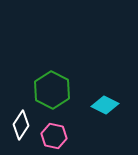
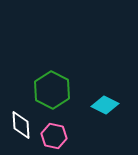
white diamond: rotated 36 degrees counterclockwise
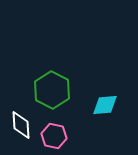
cyan diamond: rotated 32 degrees counterclockwise
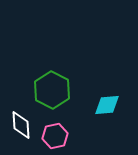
cyan diamond: moved 2 px right
pink hexagon: moved 1 px right; rotated 25 degrees counterclockwise
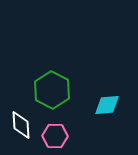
pink hexagon: rotated 15 degrees clockwise
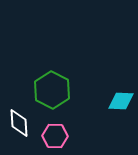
cyan diamond: moved 14 px right, 4 px up; rotated 8 degrees clockwise
white diamond: moved 2 px left, 2 px up
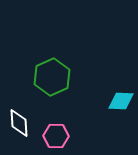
green hexagon: moved 13 px up; rotated 9 degrees clockwise
pink hexagon: moved 1 px right
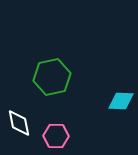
green hexagon: rotated 12 degrees clockwise
white diamond: rotated 8 degrees counterclockwise
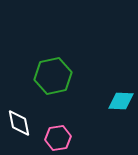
green hexagon: moved 1 px right, 1 px up
pink hexagon: moved 2 px right, 2 px down; rotated 10 degrees counterclockwise
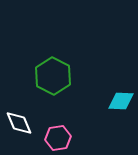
green hexagon: rotated 21 degrees counterclockwise
white diamond: rotated 12 degrees counterclockwise
